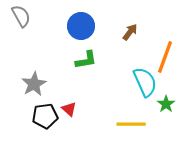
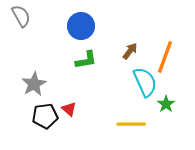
brown arrow: moved 19 px down
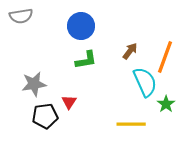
gray semicircle: rotated 110 degrees clockwise
gray star: rotated 20 degrees clockwise
red triangle: moved 7 px up; rotated 21 degrees clockwise
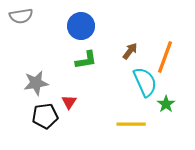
gray star: moved 2 px right, 1 px up
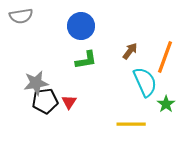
black pentagon: moved 15 px up
